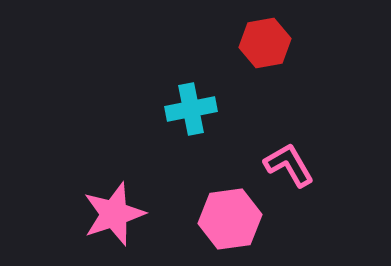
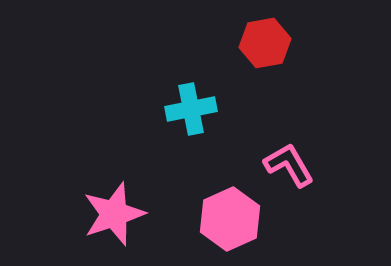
pink hexagon: rotated 16 degrees counterclockwise
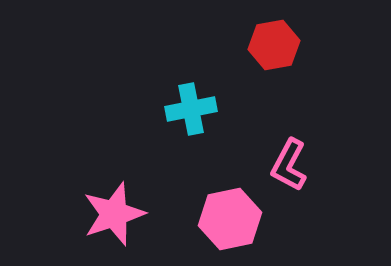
red hexagon: moved 9 px right, 2 px down
pink L-shape: rotated 122 degrees counterclockwise
pink hexagon: rotated 12 degrees clockwise
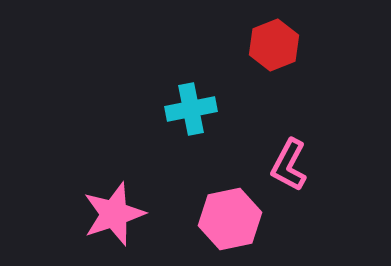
red hexagon: rotated 12 degrees counterclockwise
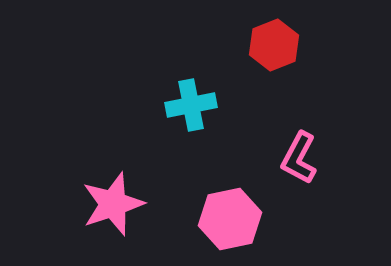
cyan cross: moved 4 px up
pink L-shape: moved 10 px right, 7 px up
pink star: moved 1 px left, 10 px up
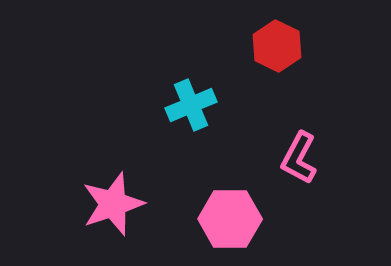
red hexagon: moved 3 px right, 1 px down; rotated 12 degrees counterclockwise
cyan cross: rotated 12 degrees counterclockwise
pink hexagon: rotated 12 degrees clockwise
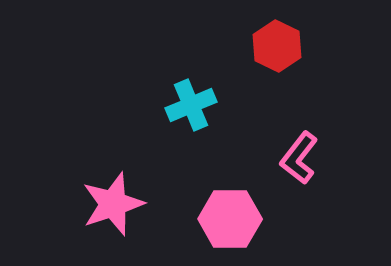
pink L-shape: rotated 10 degrees clockwise
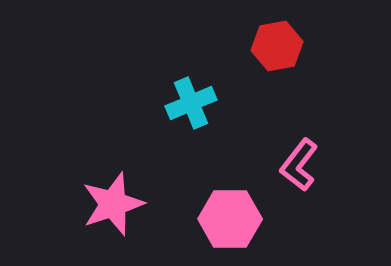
red hexagon: rotated 24 degrees clockwise
cyan cross: moved 2 px up
pink L-shape: moved 7 px down
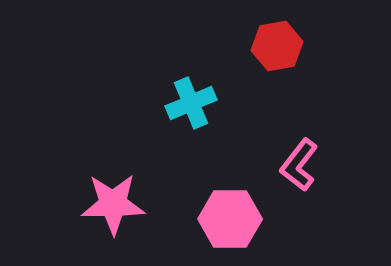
pink star: rotated 18 degrees clockwise
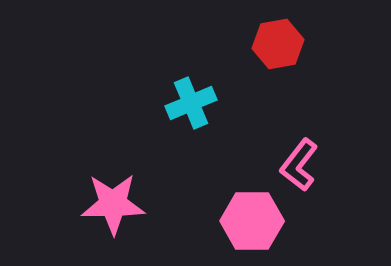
red hexagon: moved 1 px right, 2 px up
pink hexagon: moved 22 px right, 2 px down
